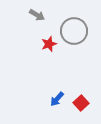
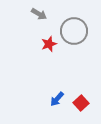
gray arrow: moved 2 px right, 1 px up
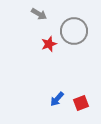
red square: rotated 21 degrees clockwise
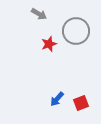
gray circle: moved 2 px right
